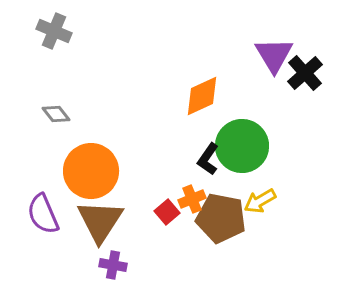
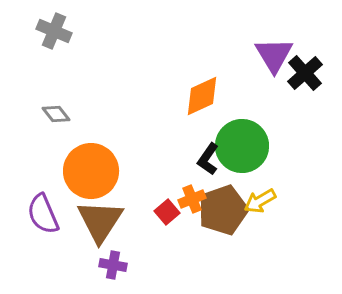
brown pentagon: moved 2 px right, 8 px up; rotated 30 degrees counterclockwise
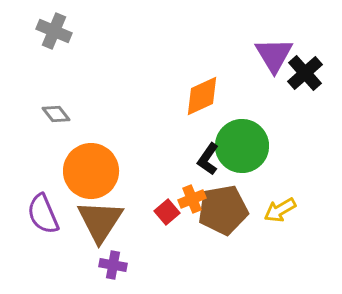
yellow arrow: moved 20 px right, 9 px down
brown pentagon: rotated 9 degrees clockwise
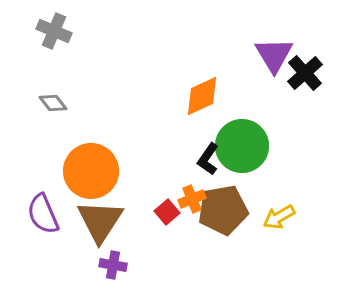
gray diamond: moved 3 px left, 11 px up
yellow arrow: moved 1 px left, 7 px down
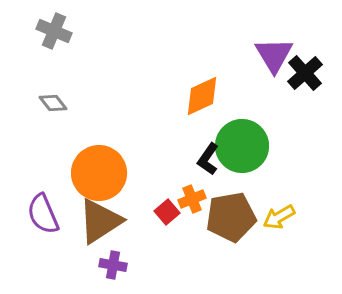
orange circle: moved 8 px right, 2 px down
brown pentagon: moved 8 px right, 7 px down
brown triangle: rotated 24 degrees clockwise
